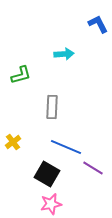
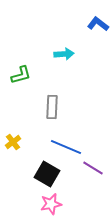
blue L-shape: rotated 25 degrees counterclockwise
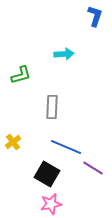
blue L-shape: moved 3 px left, 8 px up; rotated 70 degrees clockwise
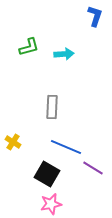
green L-shape: moved 8 px right, 28 px up
yellow cross: rotated 21 degrees counterclockwise
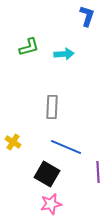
blue L-shape: moved 8 px left
purple line: moved 5 px right, 4 px down; rotated 55 degrees clockwise
